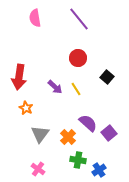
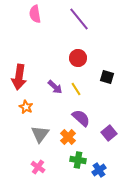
pink semicircle: moved 4 px up
black square: rotated 24 degrees counterclockwise
orange star: moved 1 px up
purple semicircle: moved 7 px left, 5 px up
pink cross: moved 2 px up
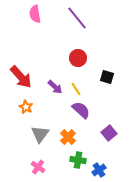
purple line: moved 2 px left, 1 px up
red arrow: moved 2 px right; rotated 50 degrees counterclockwise
purple semicircle: moved 8 px up
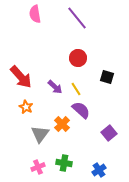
orange cross: moved 6 px left, 13 px up
green cross: moved 14 px left, 3 px down
pink cross: rotated 32 degrees clockwise
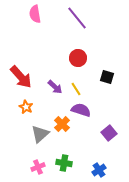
purple semicircle: rotated 24 degrees counterclockwise
gray triangle: rotated 12 degrees clockwise
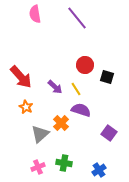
red circle: moved 7 px right, 7 px down
orange cross: moved 1 px left, 1 px up
purple square: rotated 14 degrees counterclockwise
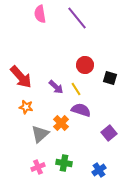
pink semicircle: moved 5 px right
black square: moved 3 px right, 1 px down
purple arrow: moved 1 px right
orange star: rotated 16 degrees counterclockwise
purple square: rotated 14 degrees clockwise
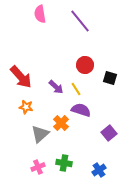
purple line: moved 3 px right, 3 px down
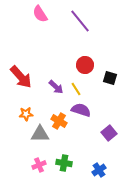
pink semicircle: rotated 24 degrees counterclockwise
orange star: moved 7 px down; rotated 16 degrees counterclockwise
orange cross: moved 2 px left, 2 px up; rotated 14 degrees counterclockwise
gray triangle: rotated 42 degrees clockwise
pink cross: moved 1 px right, 2 px up
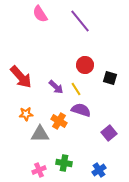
pink cross: moved 5 px down
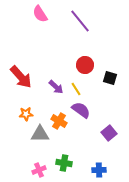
purple semicircle: rotated 18 degrees clockwise
blue cross: rotated 32 degrees clockwise
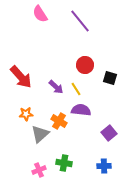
purple semicircle: rotated 30 degrees counterclockwise
gray triangle: rotated 42 degrees counterclockwise
blue cross: moved 5 px right, 4 px up
